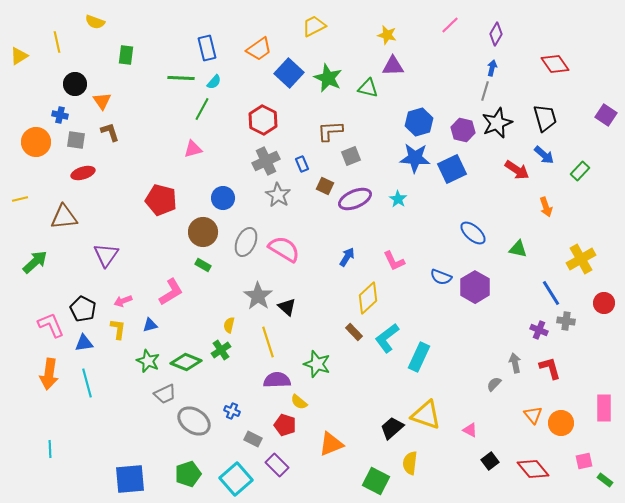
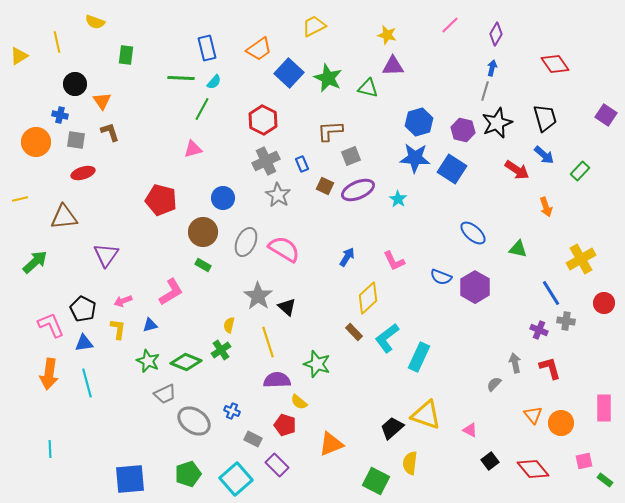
blue square at (452, 169): rotated 32 degrees counterclockwise
purple ellipse at (355, 199): moved 3 px right, 9 px up
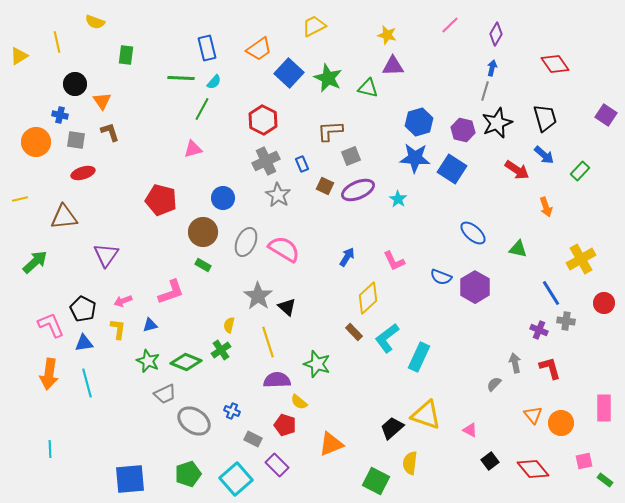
pink L-shape at (171, 292): rotated 12 degrees clockwise
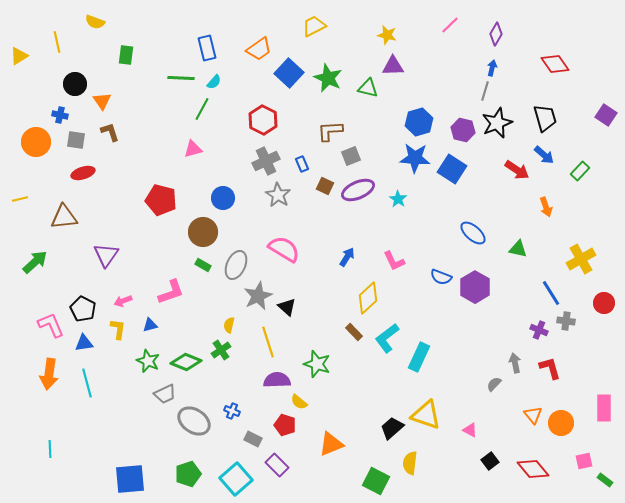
gray ellipse at (246, 242): moved 10 px left, 23 px down
gray star at (258, 296): rotated 12 degrees clockwise
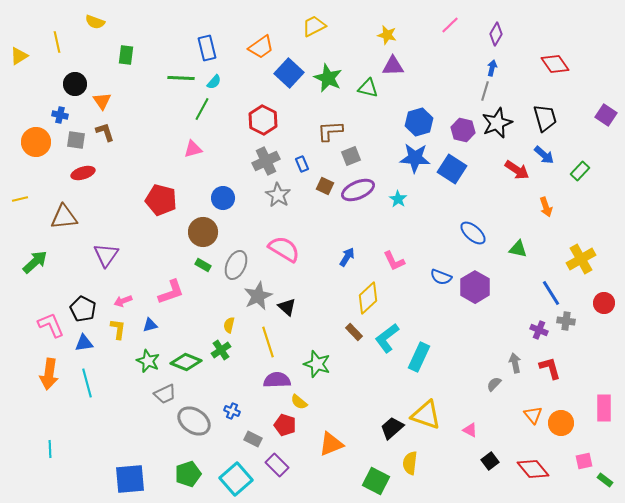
orange trapezoid at (259, 49): moved 2 px right, 2 px up
brown L-shape at (110, 132): moved 5 px left
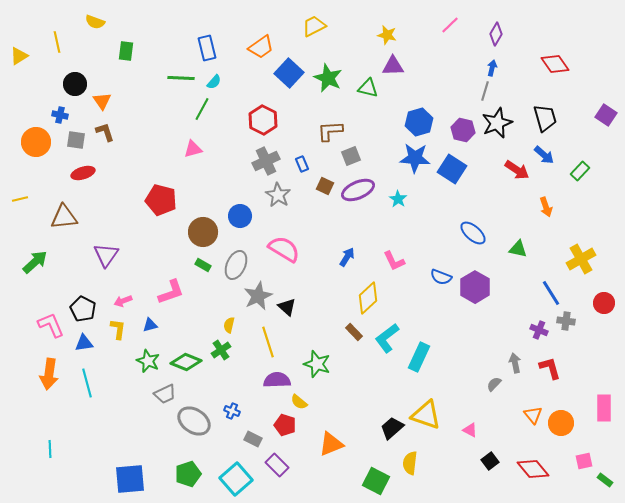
green rectangle at (126, 55): moved 4 px up
blue circle at (223, 198): moved 17 px right, 18 px down
